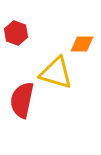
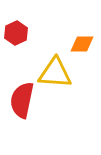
red hexagon: rotated 15 degrees clockwise
yellow triangle: moved 1 px left; rotated 12 degrees counterclockwise
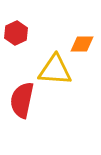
yellow triangle: moved 3 px up
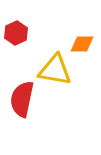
yellow triangle: rotated 6 degrees clockwise
red semicircle: moved 1 px up
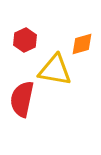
red hexagon: moved 9 px right, 7 px down
orange diamond: rotated 15 degrees counterclockwise
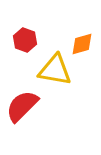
red hexagon: rotated 15 degrees counterclockwise
red semicircle: moved 7 px down; rotated 33 degrees clockwise
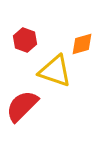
yellow triangle: moved 1 px down; rotated 9 degrees clockwise
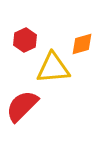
red hexagon: rotated 15 degrees clockwise
yellow triangle: moved 2 px left, 3 px up; rotated 24 degrees counterclockwise
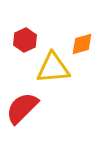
red semicircle: moved 2 px down
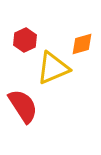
yellow triangle: rotated 18 degrees counterclockwise
red semicircle: moved 1 px right, 2 px up; rotated 102 degrees clockwise
